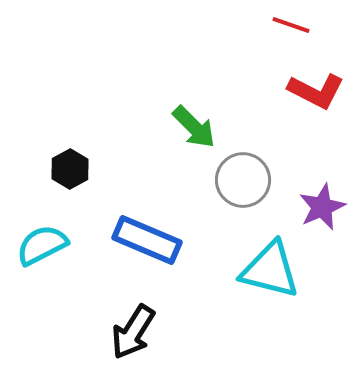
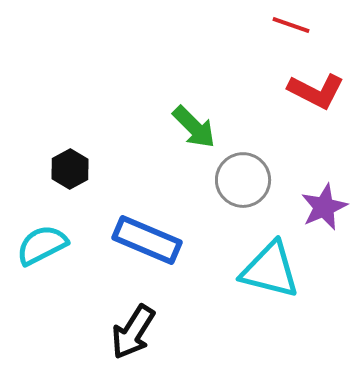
purple star: moved 2 px right
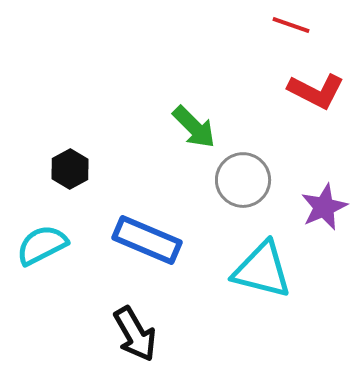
cyan triangle: moved 8 px left
black arrow: moved 2 px right, 2 px down; rotated 62 degrees counterclockwise
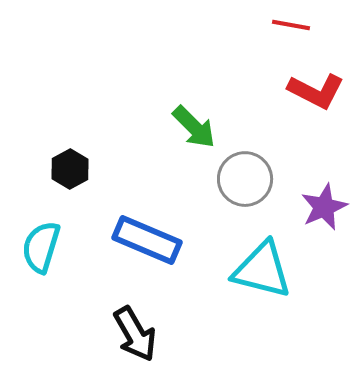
red line: rotated 9 degrees counterclockwise
gray circle: moved 2 px right, 1 px up
cyan semicircle: moved 1 px left, 2 px down; rotated 46 degrees counterclockwise
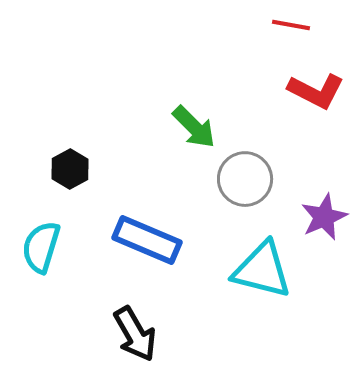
purple star: moved 10 px down
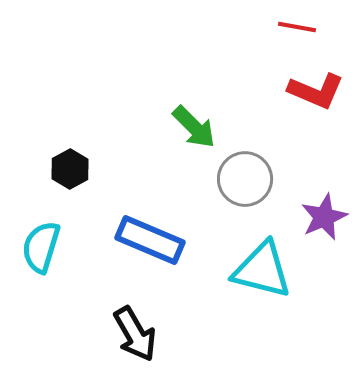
red line: moved 6 px right, 2 px down
red L-shape: rotated 4 degrees counterclockwise
blue rectangle: moved 3 px right
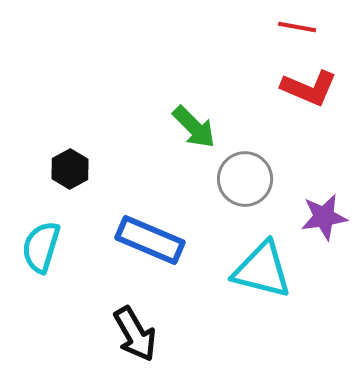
red L-shape: moved 7 px left, 3 px up
purple star: rotated 15 degrees clockwise
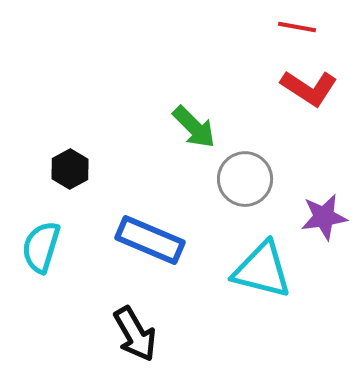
red L-shape: rotated 10 degrees clockwise
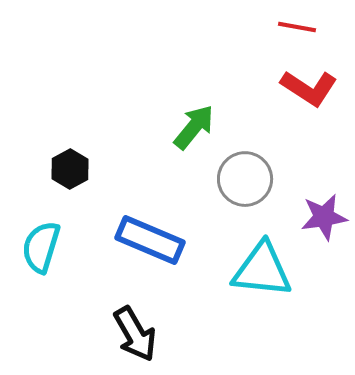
green arrow: rotated 96 degrees counterclockwise
cyan triangle: rotated 8 degrees counterclockwise
